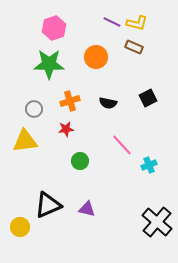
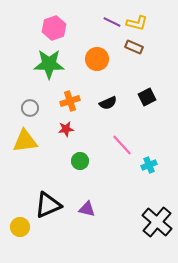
orange circle: moved 1 px right, 2 px down
black square: moved 1 px left, 1 px up
black semicircle: rotated 36 degrees counterclockwise
gray circle: moved 4 px left, 1 px up
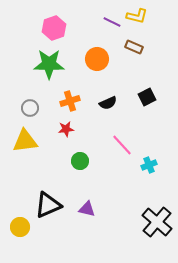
yellow L-shape: moved 7 px up
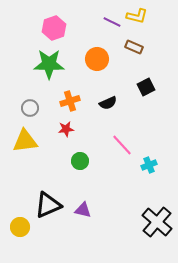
black square: moved 1 px left, 10 px up
purple triangle: moved 4 px left, 1 px down
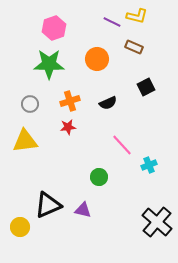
gray circle: moved 4 px up
red star: moved 2 px right, 2 px up
green circle: moved 19 px right, 16 px down
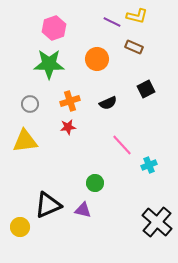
black square: moved 2 px down
green circle: moved 4 px left, 6 px down
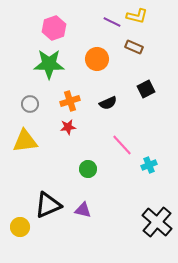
green circle: moved 7 px left, 14 px up
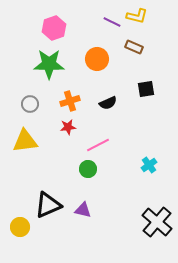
black square: rotated 18 degrees clockwise
pink line: moved 24 px left; rotated 75 degrees counterclockwise
cyan cross: rotated 14 degrees counterclockwise
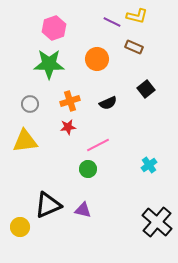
black square: rotated 30 degrees counterclockwise
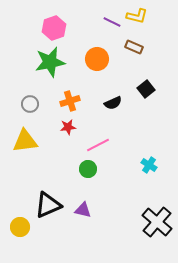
green star: moved 1 px right, 2 px up; rotated 12 degrees counterclockwise
black semicircle: moved 5 px right
cyan cross: rotated 21 degrees counterclockwise
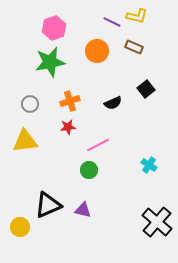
orange circle: moved 8 px up
green circle: moved 1 px right, 1 px down
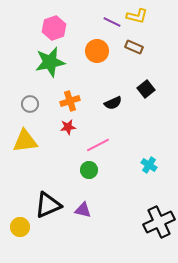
black cross: moved 2 px right; rotated 24 degrees clockwise
